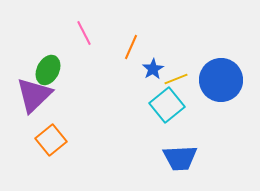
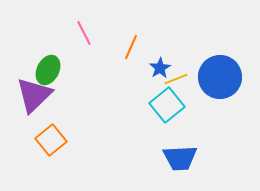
blue star: moved 7 px right, 1 px up
blue circle: moved 1 px left, 3 px up
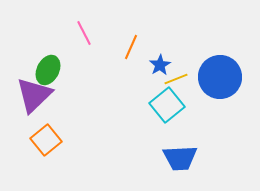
blue star: moved 3 px up
orange square: moved 5 px left
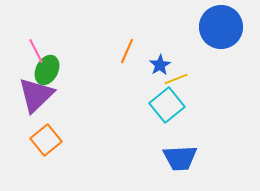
pink line: moved 48 px left, 18 px down
orange line: moved 4 px left, 4 px down
green ellipse: moved 1 px left
blue circle: moved 1 px right, 50 px up
purple triangle: moved 2 px right
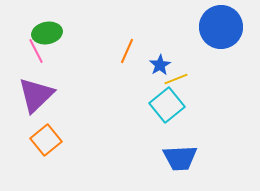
green ellipse: moved 37 px up; rotated 52 degrees clockwise
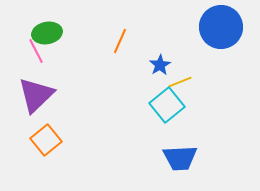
orange line: moved 7 px left, 10 px up
yellow line: moved 4 px right, 3 px down
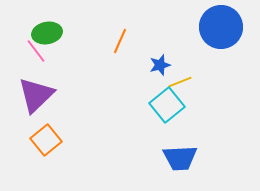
pink line: rotated 10 degrees counterclockwise
blue star: rotated 15 degrees clockwise
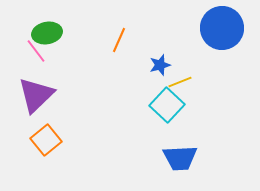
blue circle: moved 1 px right, 1 px down
orange line: moved 1 px left, 1 px up
cyan square: rotated 8 degrees counterclockwise
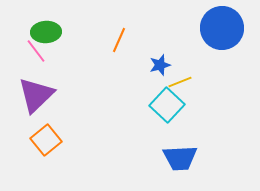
green ellipse: moved 1 px left, 1 px up; rotated 8 degrees clockwise
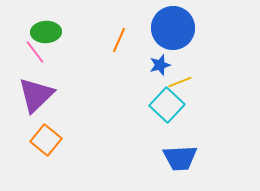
blue circle: moved 49 px left
pink line: moved 1 px left, 1 px down
orange square: rotated 12 degrees counterclockwise
